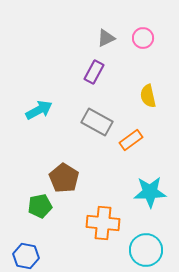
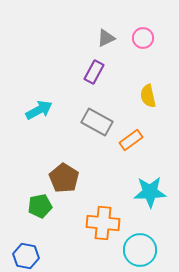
cyan circle: moved 6 px left
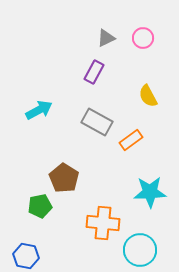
yellow semicircle: rotated 15 degrees counterclockwise
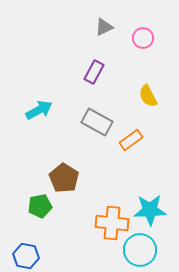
gray triangle: moved 2 px left, 11 px up
cyan star: moved 18 px down
orange cross: moved 9 px right
